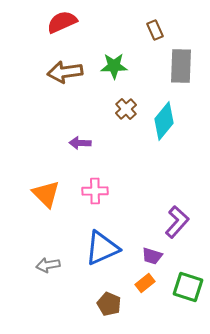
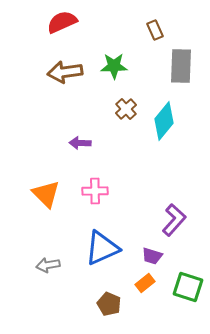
purple L-shape: moved 3 px left, 2 px up
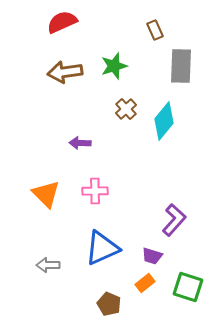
green star: rotated 16 degrees counterclockwise
gray arrow: rotated 10 degrees clockwise
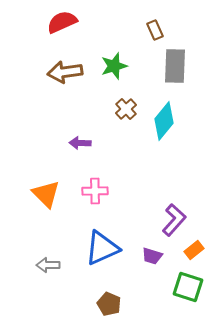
gray rectangle: moved 6 px left
orange rectangle: moved 49 px right, 33 px up
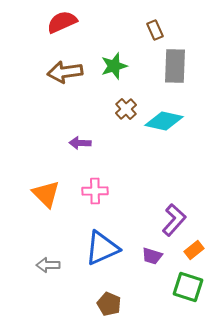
cyan diamond: rotated 63 degrees clockwise
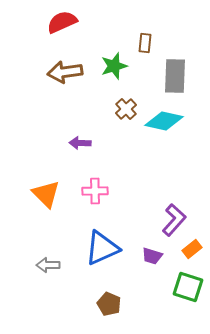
brown rectangle: moved 10 px left, 13 px down; rotated 30 degrees clockwise
gray rectangle: moved 10 px down
orange rectangle: moved 2 px left, 1 px up
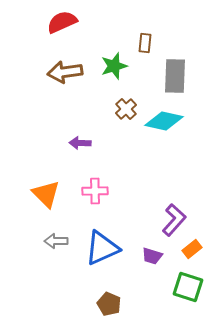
gray arrow: moved 8 px right, 24 px up
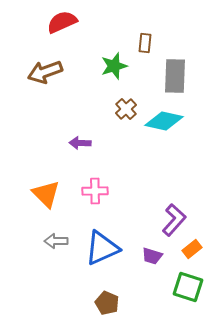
brown arrow: moved 20 px left; rotated 12 degrees counterclockwise
brown pentagon: moved 2 px left, 1 px up
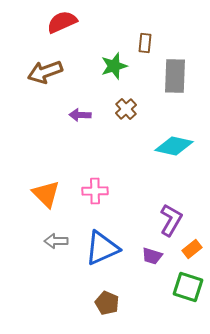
cyan diamond: moved 10 px right, 25 px down
purple arrow: moved 28 px up
purple L-shape: moved 3 px left; rotated 12 degrees counterclockwise
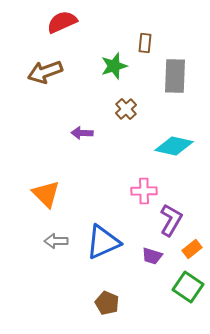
purple arrow: moved 2 px right, 18 px down
pink cross: moved 49 px right
blue triangle: moved 1 px right, 6 px up
green square: rotated 16 degrees clockwise
